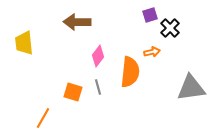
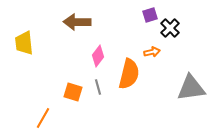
orange semicircle: moved 1 px left, 2 px down; rotated 8 degrees clockwise
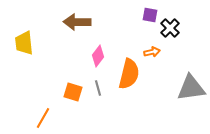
purple square: rotated 28 degrees clockwise
gray line: moved 1 px down
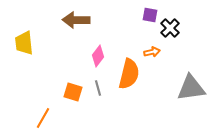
brown arrow: moved 1 px left, 2 px up
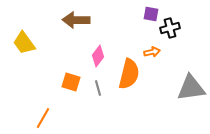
purple square: moved 1 px right, 1 px up
black cross: rotated 30 degrees clockwise
yellow trapezoid: rotated 30 degrees counterclockwise
orange square: moved 2 px left, 10 px up
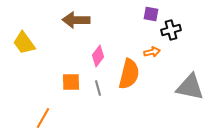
black cross: moved 1 px right, 2 px down
orange square: rotated 18 degrees counterclockwise
gray triangle: moved 1 px left, 1 px up; rotated 20 degrees clockwise
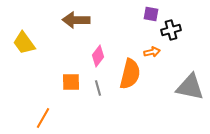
orange semicircle: moved 1 px right
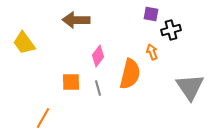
orange arrow: rotated 98 degrees counterclockwise
gray triangle: rotated 44 degrees clockwise
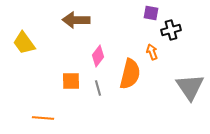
purple square: moved 1 px up
orange square: moved 1 px up
orange line: rotated 65 degrees clockwise
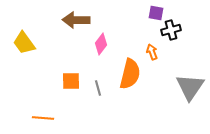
purple square: moved 5 px right
pink diamond: moved 3 px right, 12 px up
gray triangle: rotated 8 degrees clockwise
